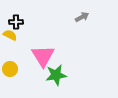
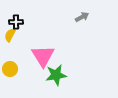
yellow semicircle: rotated 88 degrees counterclockwise
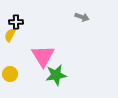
gray arrow: rotated 48 degrees clockwise
yellow circle: moved 5 px down
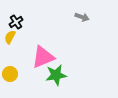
black cross: rotated 32 degrees counterclockwise
yellow semicircle: moved 2 px down
pink triangle: moved 1 px down; rotated 40 degrees clockwise
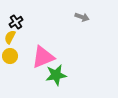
yellow circle: moved 18 px up
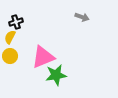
black cross: rotated 16 degrees clockwise
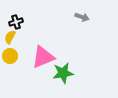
green star: moved 7 px right, 2 px up
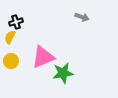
yellow circle: moved 1 px right, 5 px down
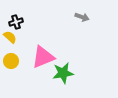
yellow semicircle: rotated 104 degrees clockwise
